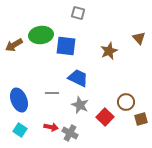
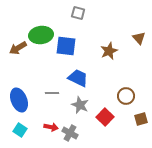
brown arrow: moved 4 px right, 3 px down
brown circle: moved 6 px up
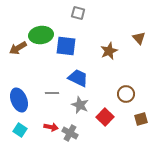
brown circle: moved 2 px up
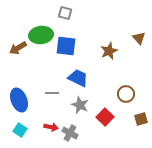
gray square: moved 13 px left
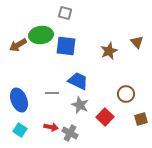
brown triangle: moved 2 px left, 4 px down
brown arrow: moved 3 px up
blue trapezoid: moved 3 px down
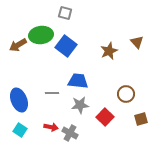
blue square: rotated 30 degrees clockwise
blue trapezoid: rotated 20 degrees counterclockwise
gray star: rotated 30 degrees counterclockwise
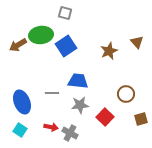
blue square: rotated 20 degrees clockwise
blue ellipse: moved 3 px right, 2 px down
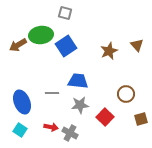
brown triangle: moved 3 px down
